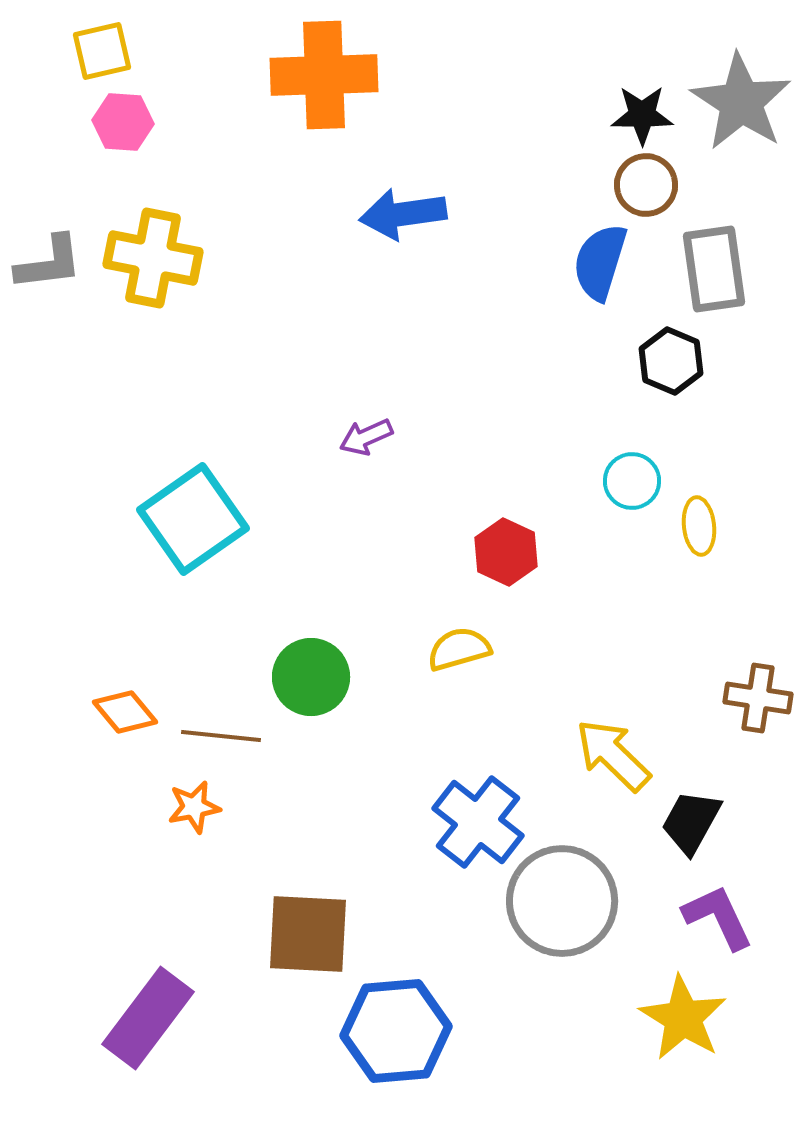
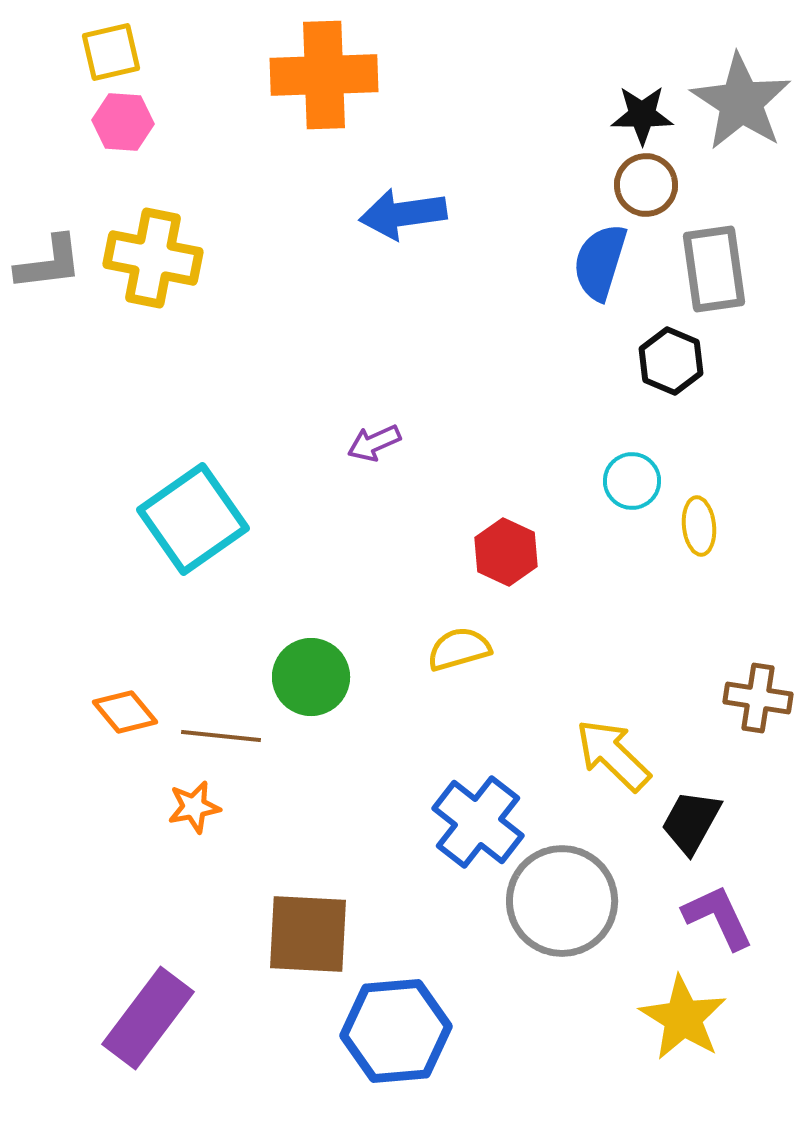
yellow square: moved 9 px right, 1 px down
purple arrow: moved 8 px right, 6 px down
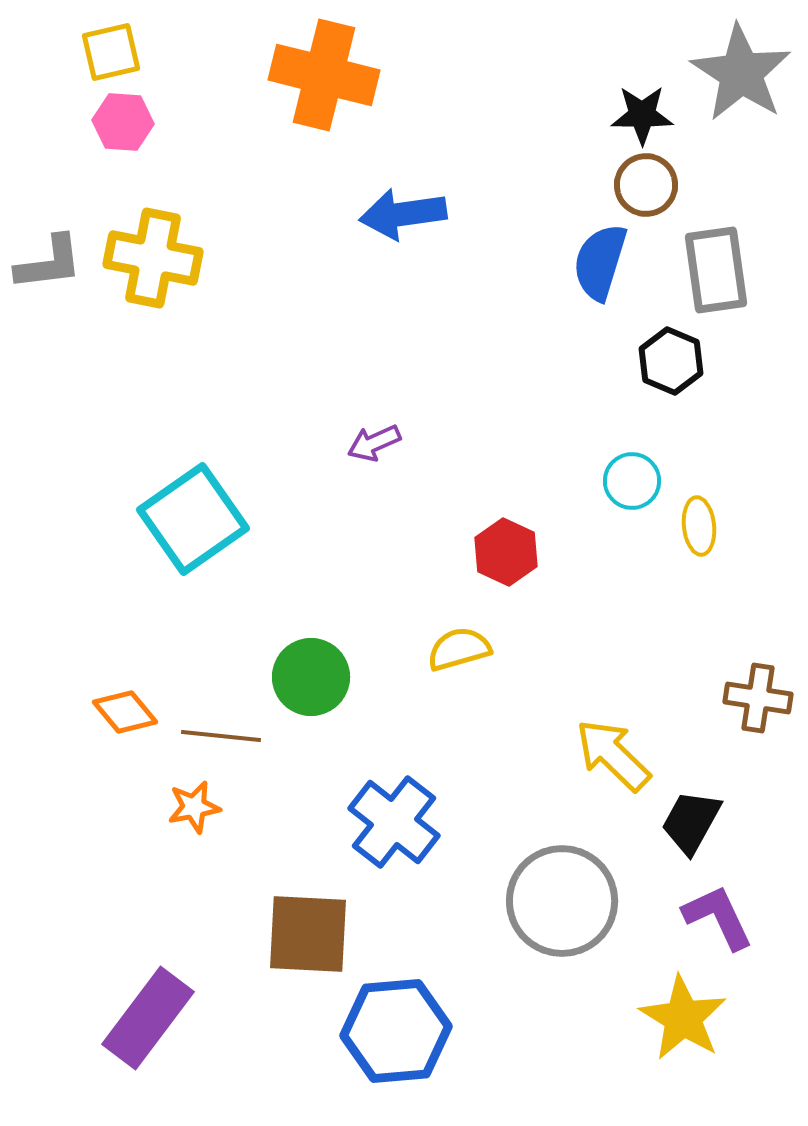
orange cross: rotated 16 degrees clockwise
gray star: moved 29 px up
gray rectangle: moved 2 px right, 1 px down
blue cross: moved 84 px left
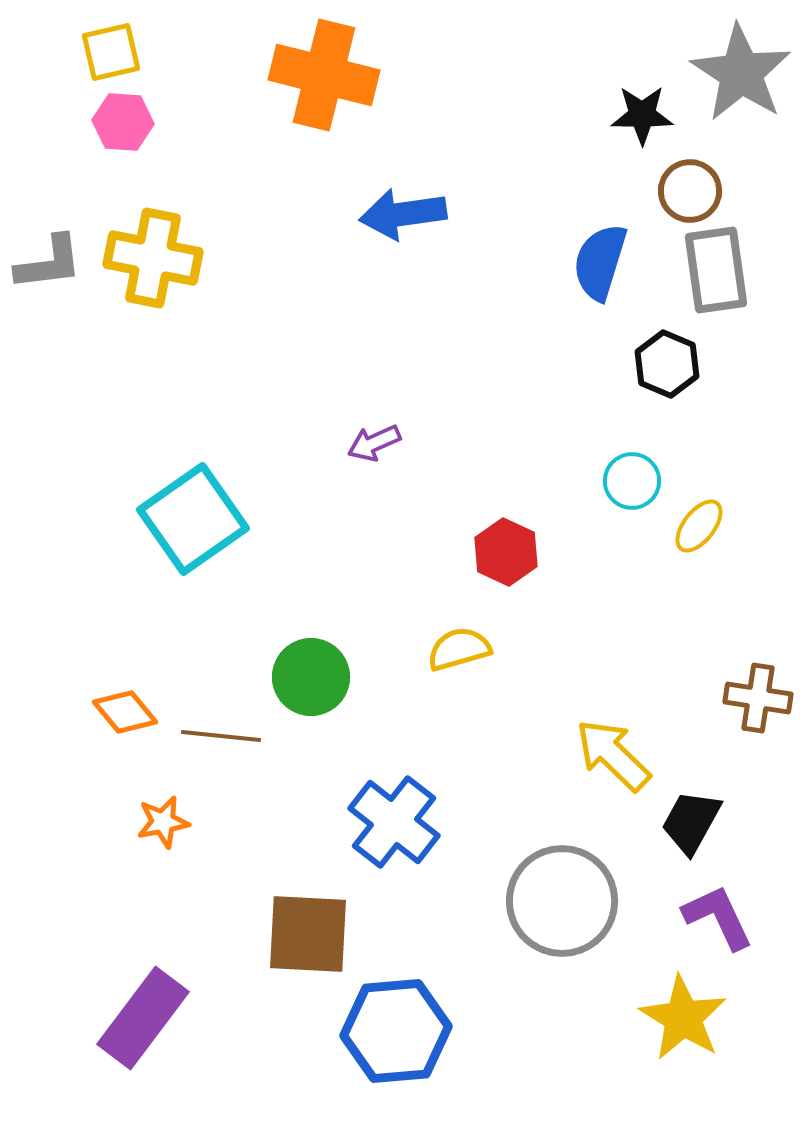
brown circle: moved 44 px right, 6 px down
black hexagon: moved 4 px left, 3 px down
yellow ellipse: rotated 44 degrees clockwise
orange star: moved 31 px left, 15 px down
purple rectangle: moved 5 px left
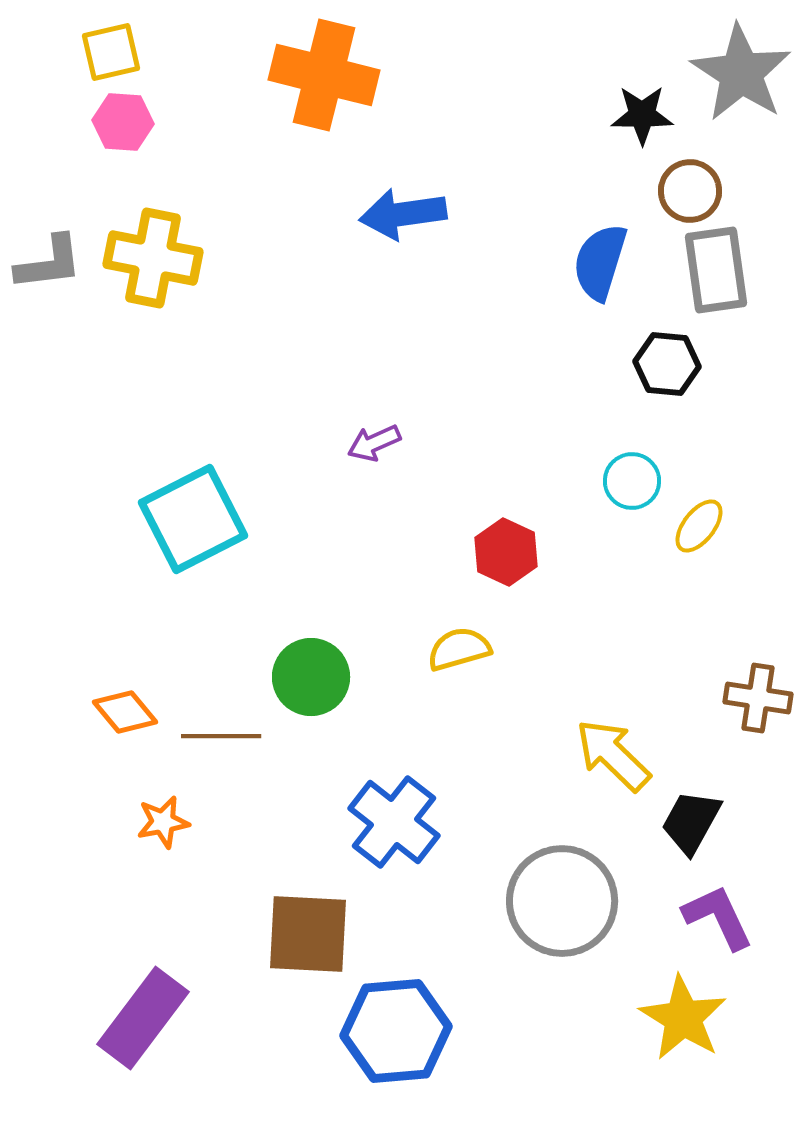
black hexagon: rotated 18 degrees counterclockwise
cyan square: rotated 8 degrees clockwise
brown line: rotated 6 degrees counterclockwise
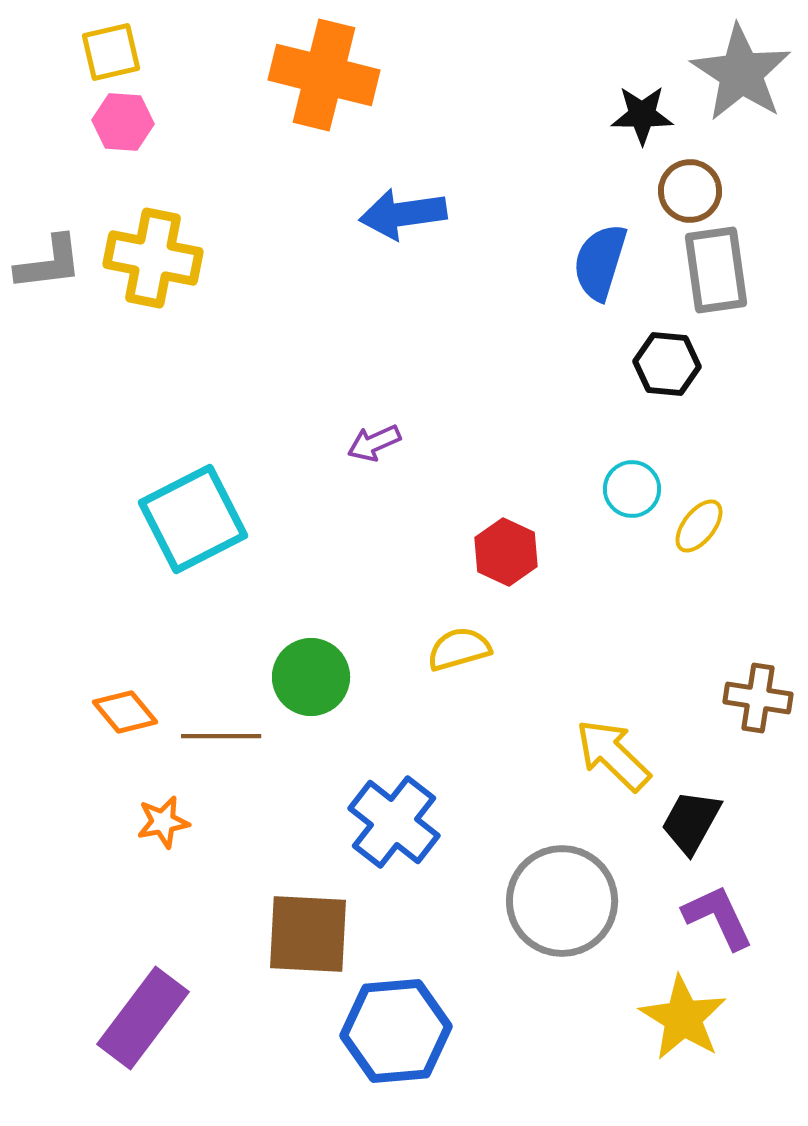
cyan circle: moved 8 px down
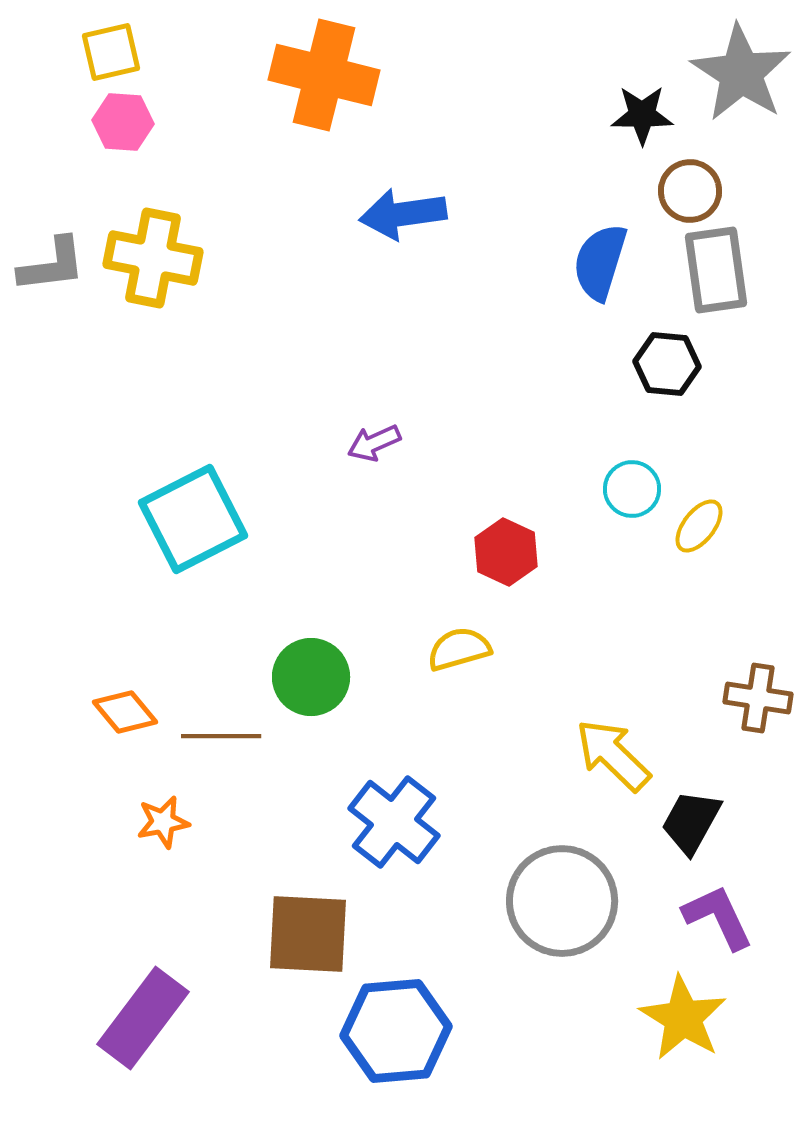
gray L-shape: moved 3 px right, 2 px down
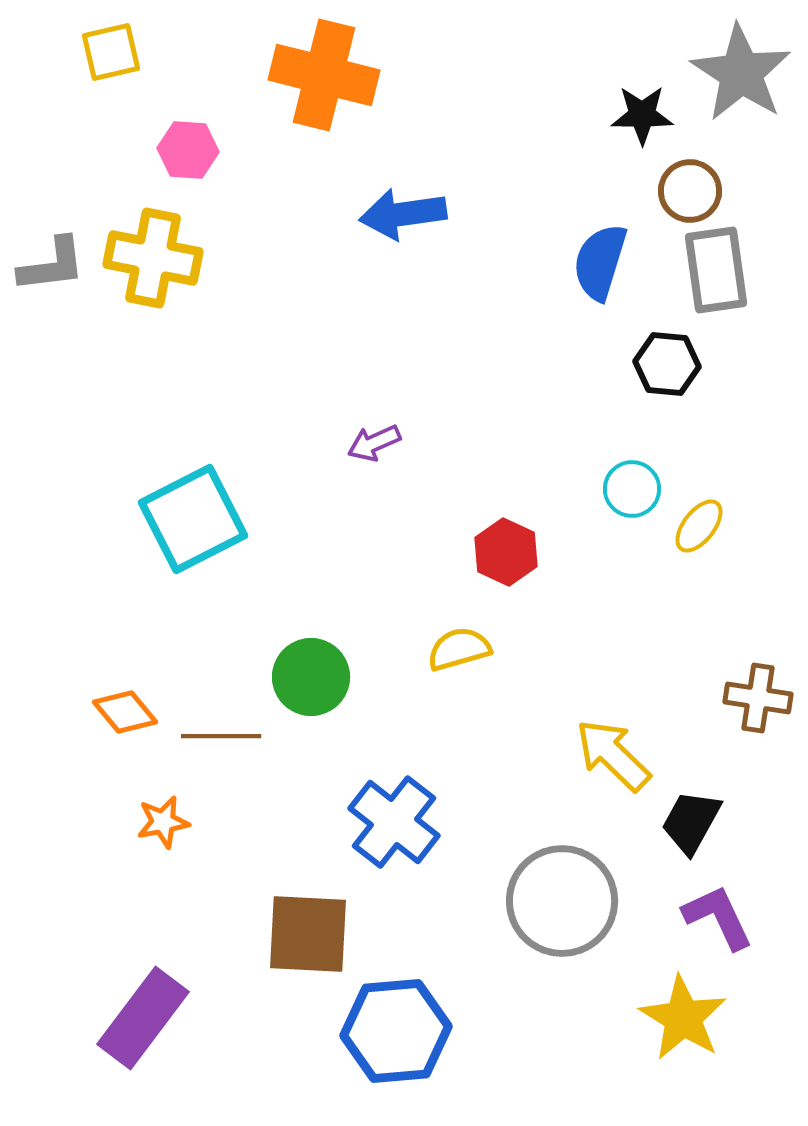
pink hexagon: moved 65 px right, 28 px down
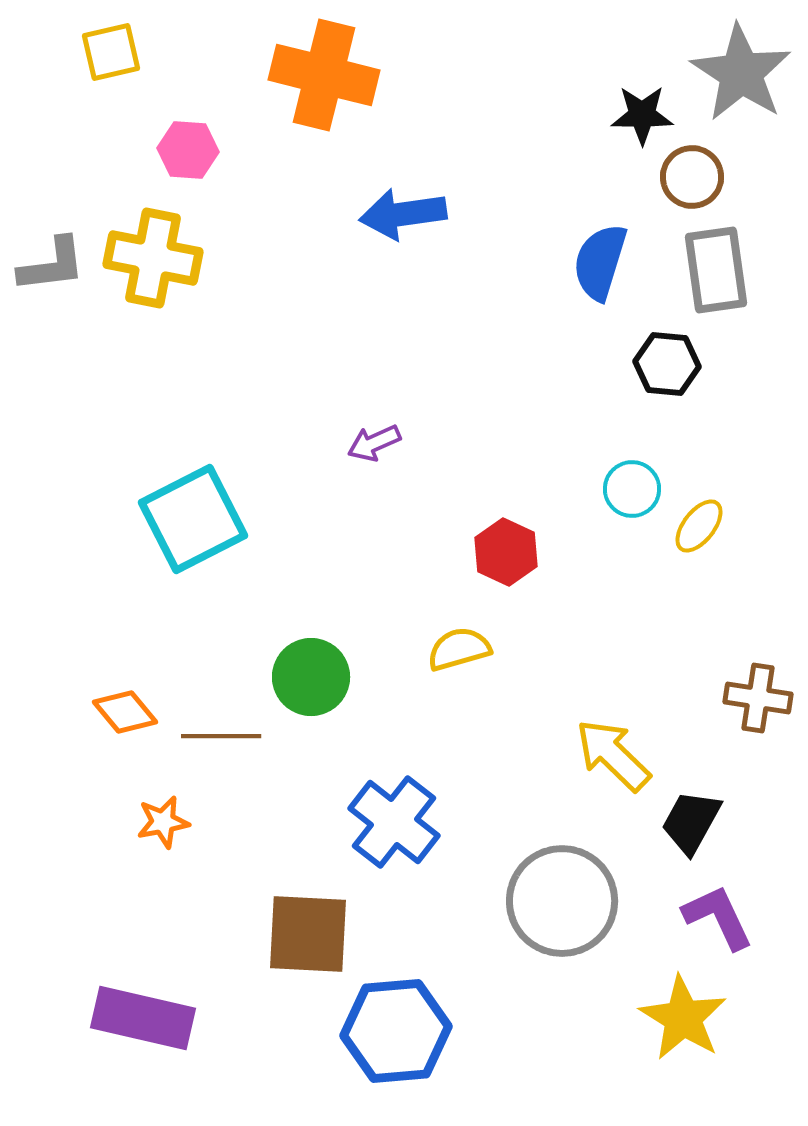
brown circle: moved 2 px right, 14 px up
purple rectangle: rotated 66 degrees clockwise
